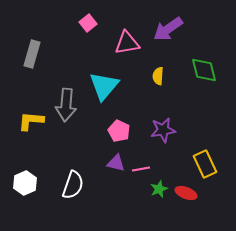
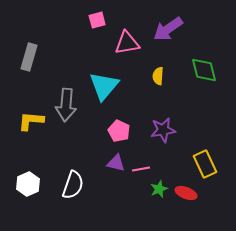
pink square: moved 9 px right, 3 px up; rotated 24 degrees clockwise
gray rectangle: moved 3 px left, 3 px down
white hexagon: moved 3 px right, 1 px down
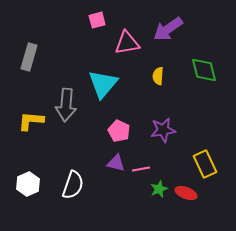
cyan triangle: moved 1 px left, 2 px up
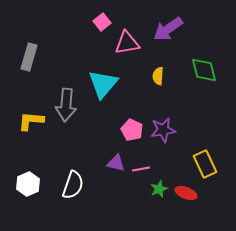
pink square: moved 5 px right, 2 px down; rotated 24 degrees counterclockwise
pink pentagon: moved 13 px right, 1 px up
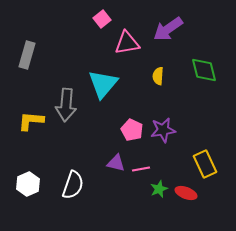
pink square: moved 3 px up
gray rectangle: moved 2 px left, 2 px up
